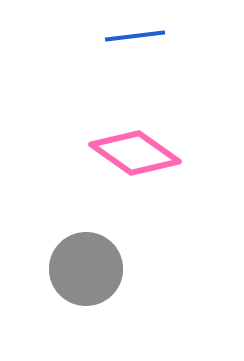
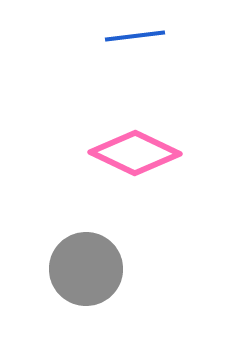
pink diamond: rotated 10 degrees counterclockwise
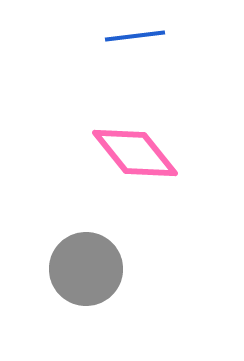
pink diamond: rotated 26 degrees clockwise
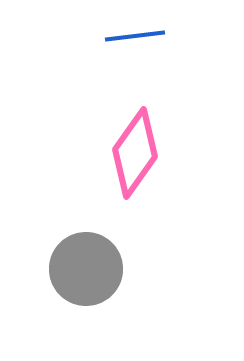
pink diamond: rotated 74 degrees clockwise
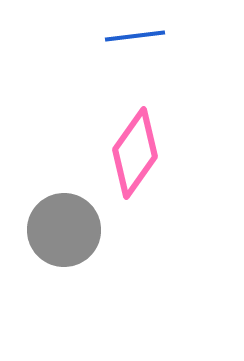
gray circle: moved 22 px left, 39 px up
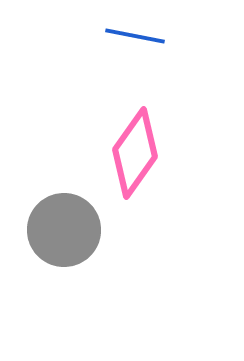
blue line: rotated 18 degrees clockwise
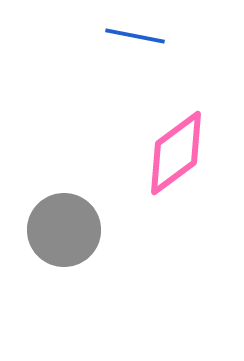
pink diamond: moved 41 px right; rotated 18 degrees clockwise
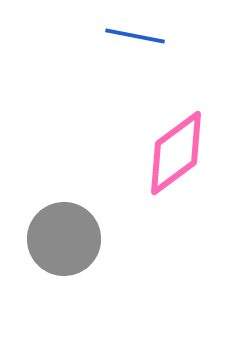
gray circle: moved 9 px down
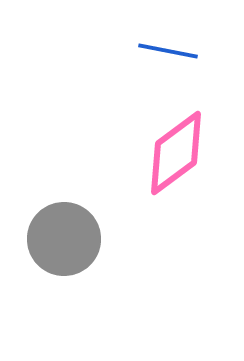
blue line: moved 33 px right, 15 px down
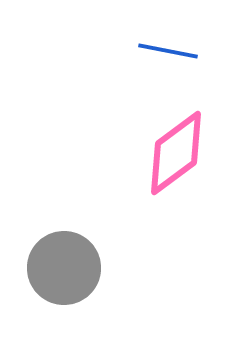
gray circle: moved 29 px down
